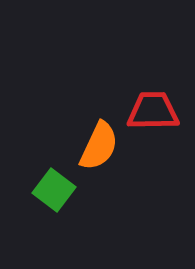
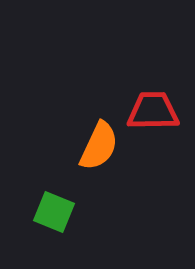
green square: moved 22 px down; rotated 15 degrees counterclockwise
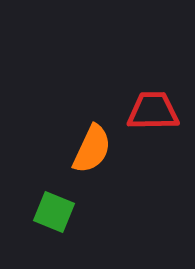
orange semicircle: moved 7 px left, 3 px down
